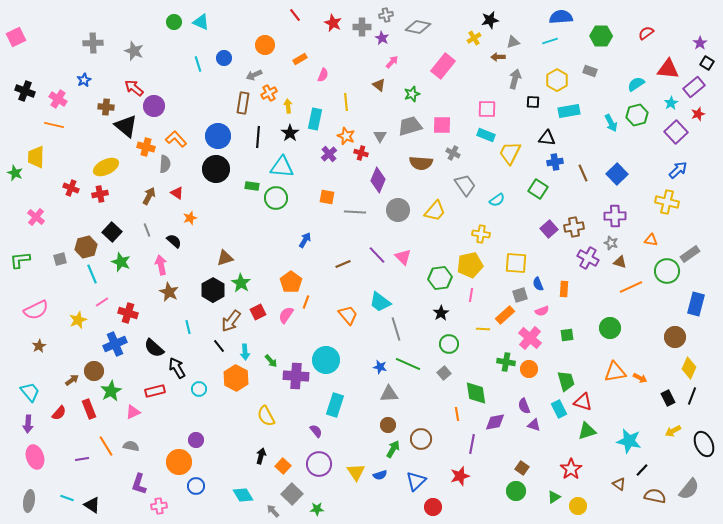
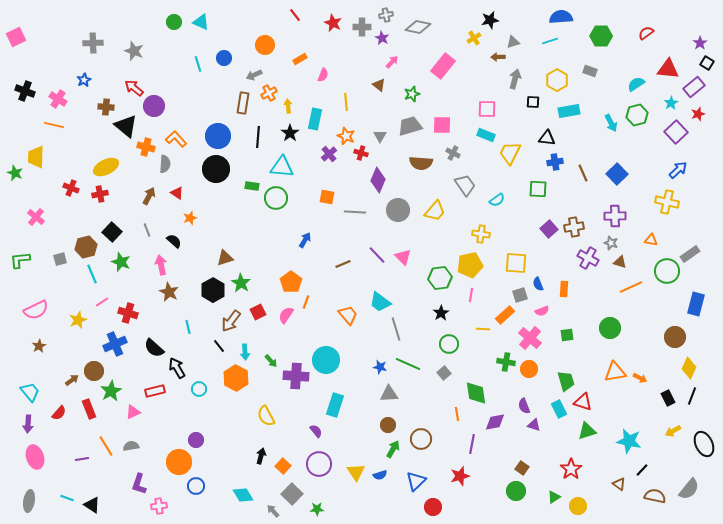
green square at (538, 189): rotated 30 degrees counterclockwise
gray semicircle at (131, 446): rotated 21 degrees counterclockwise
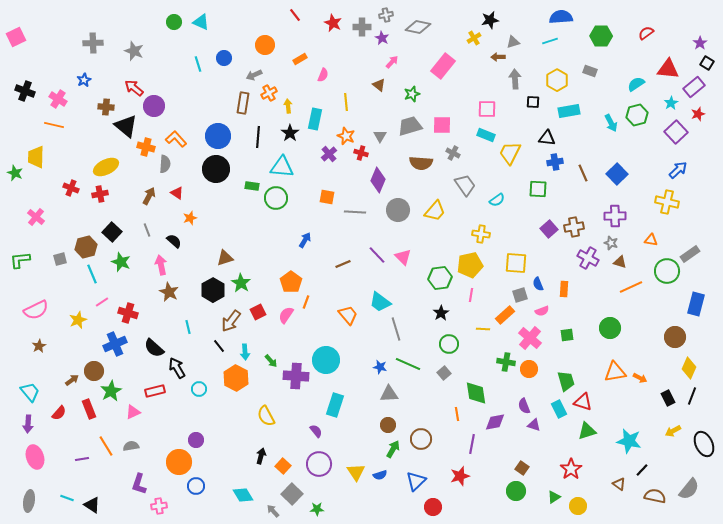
gray arrow at (515, 79): rotated 18 degrees counterclockwise
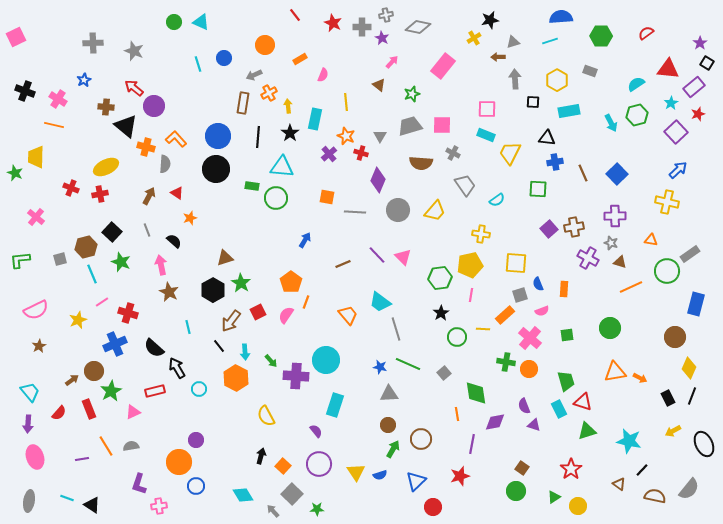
green circle at (449, 344): moved 8 px right, 7 px up
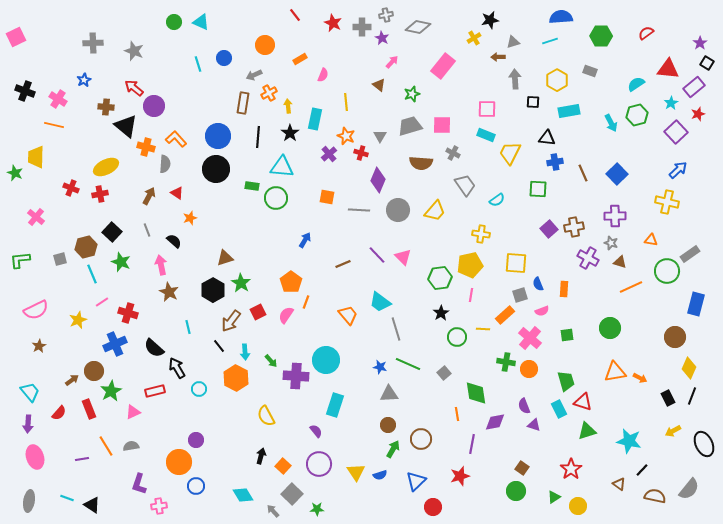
gray line at (355, 212): moved 4 px right, 2 px up
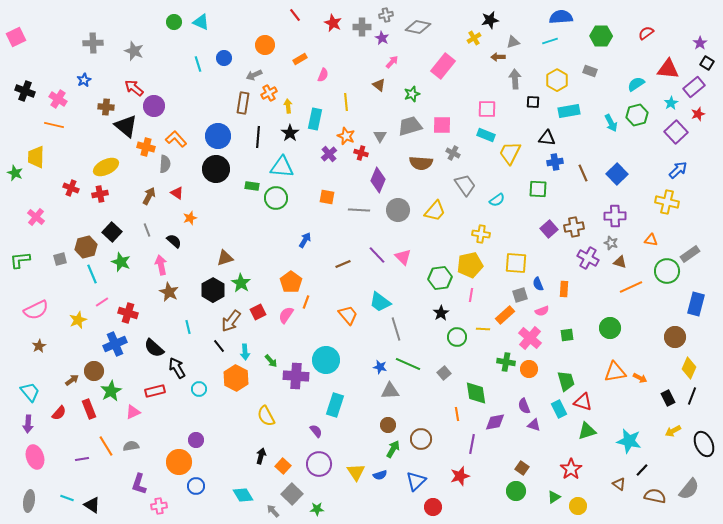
gray triangle at (389, 394): moved 1 px right, 3 px up
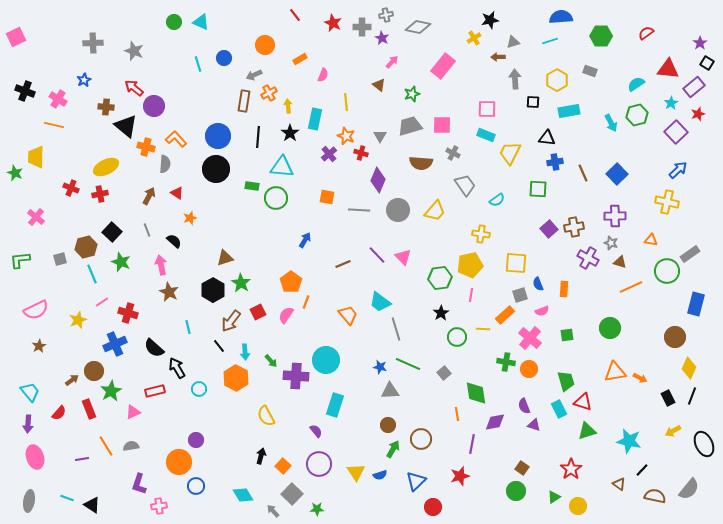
brown rectangle at (243, 103): moved 1 px right, 2 px up
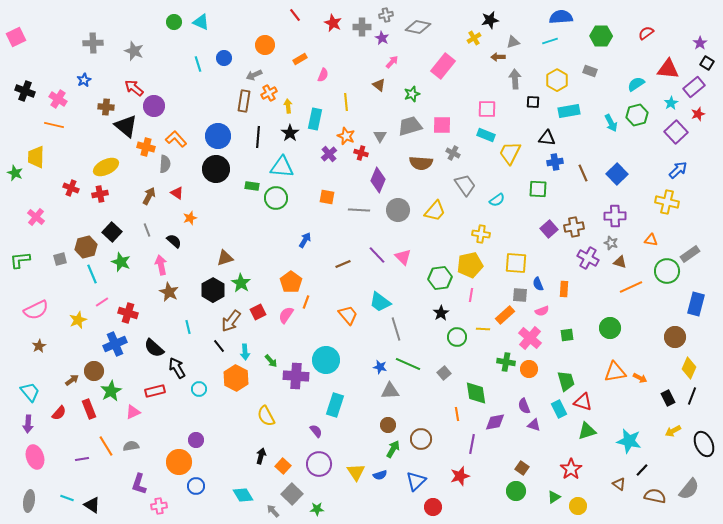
gray square at (520, 295): rotated 21 degrees clockwise
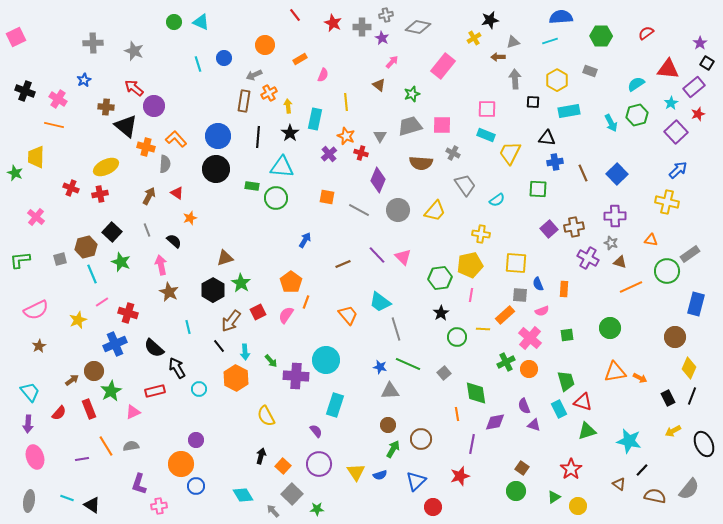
gray line at (359, 210): rotated 25 degrees clockwise
green cross at (506, 362): rotated 36 degrees counterclockwise
orange circle at (179, 462): moved 2 px right, 2 px down
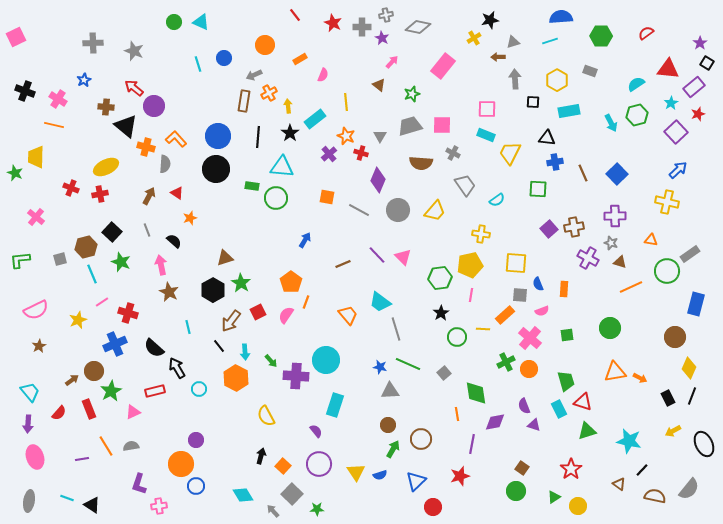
cyan rectangle at (315, 119): rotated 40 degrees clockwise
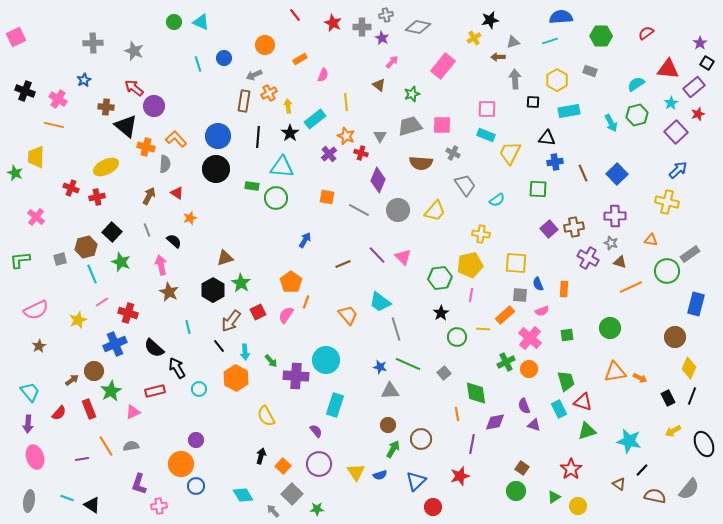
red cross at (100, 194): moved 3 px left, 3 px down
